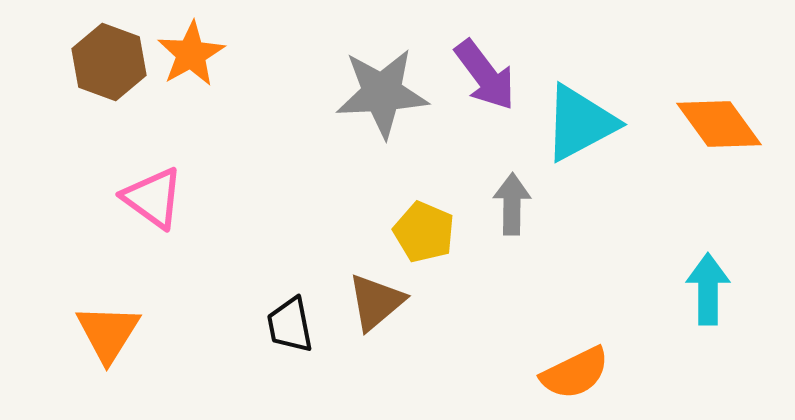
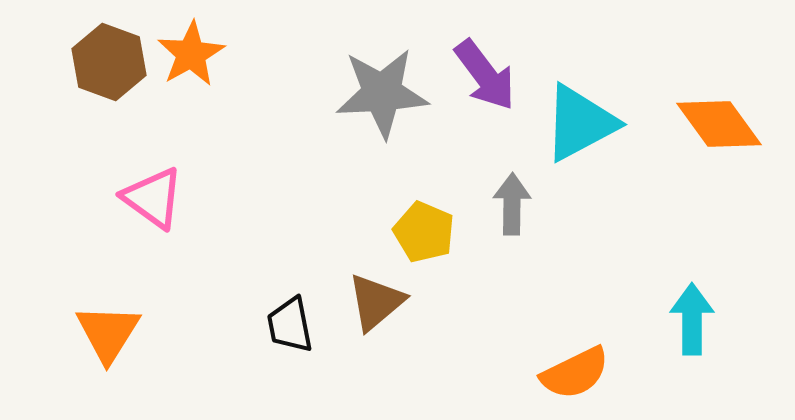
cyan arrow: moved 16 px left, 30 px down
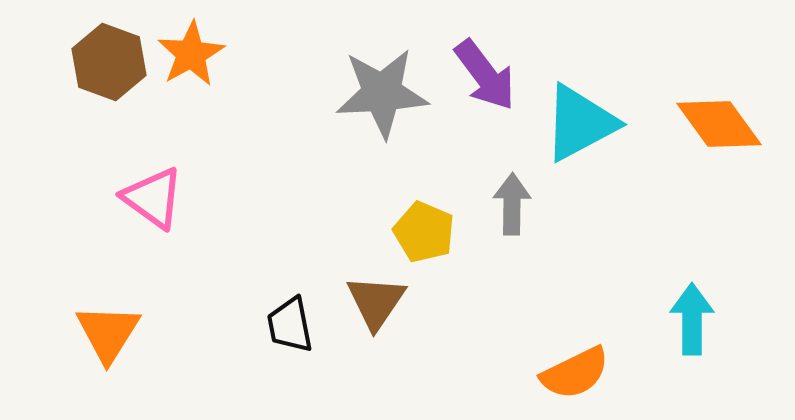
brown triangle: rotated 16 degrees counterclockwise
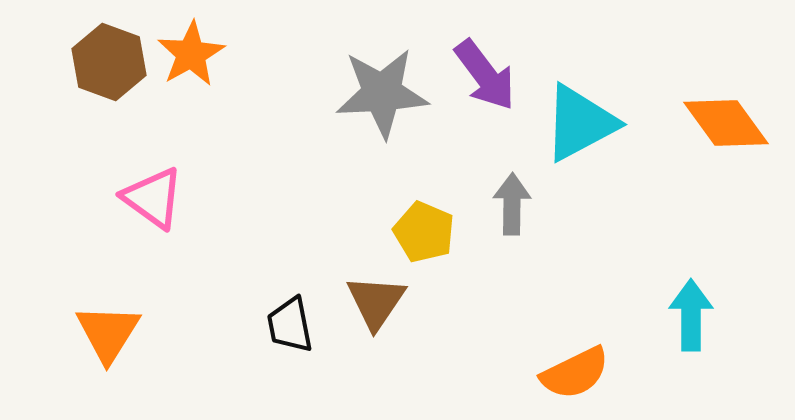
orange diamond: moved 7 px right, 1 px up
cyan arrow: moved 1 px left, 4 px up
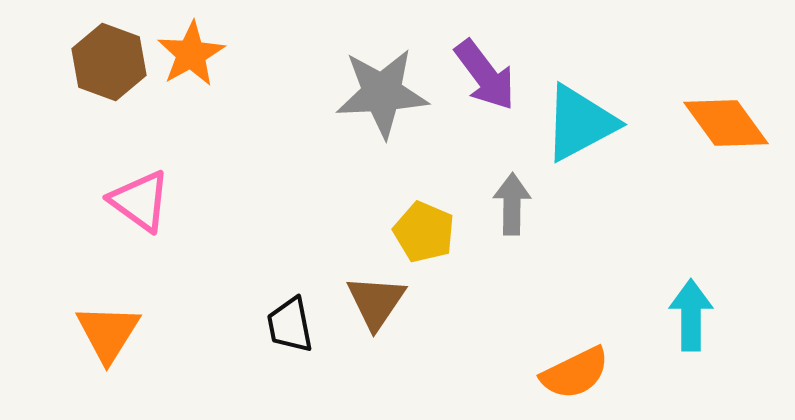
pink triangle: moved 13 px left, 3 px down
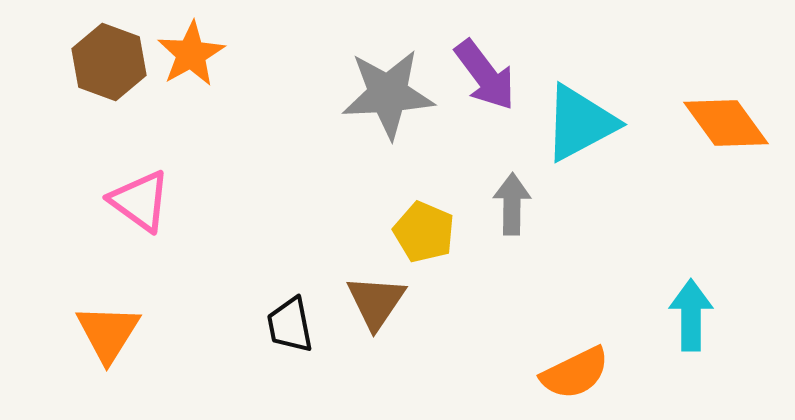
gray star: moved 6 px right, 1 px down
